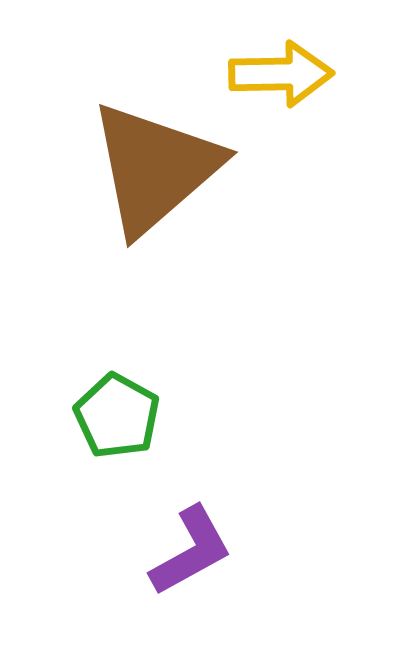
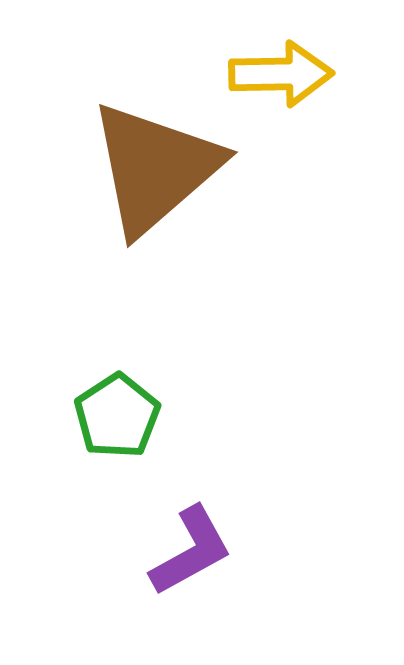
green pentagon: rotated 10 degrees clockwise
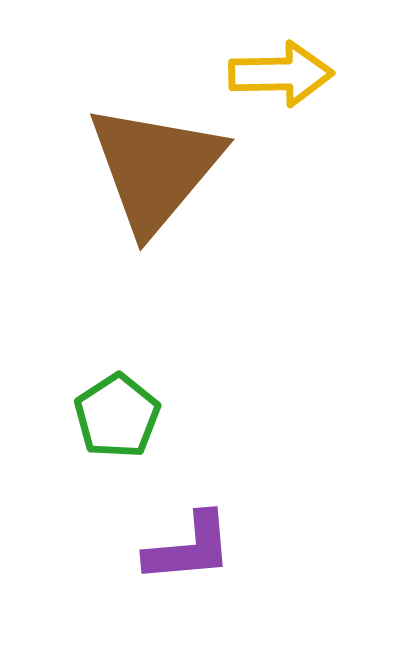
brown triangle: rotated 9 degrees counterclockwise
purple L-shape: moved 2 px left, 3 px up; rotated 24 degrees clockwise
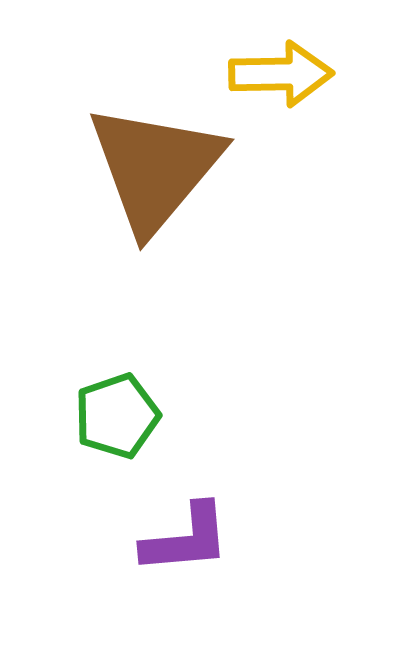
green pentagon: rotated 14 degrees clockwise
purple L-shape: moved 3 px left, 9 px up
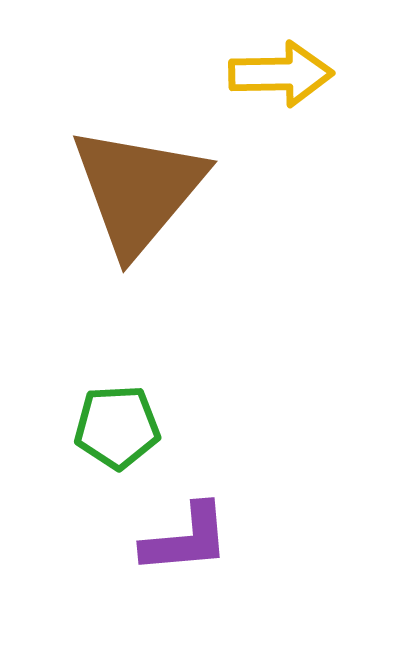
brown triangle: moved 17 px left, 22 px down
green pentagon: moved 11 px down; rotated 16 degrees clockwise
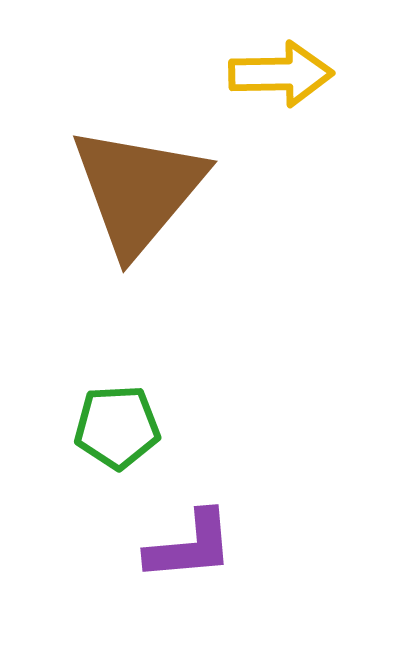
purple L-shape: moved 4 px right, 7 px down
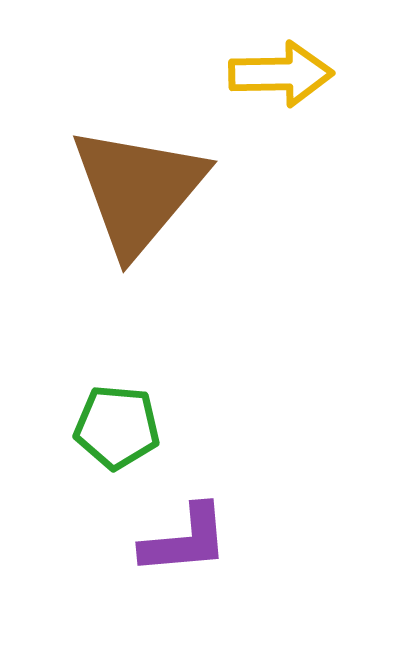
green pentagon: rotated 8 degrees clockwise
purple L-shape: moved 5 px left, 6 px up
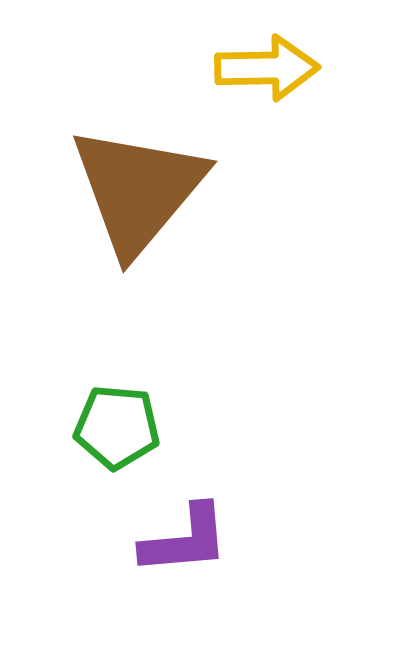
yellow arrow: moved 14 px left, 6 px up
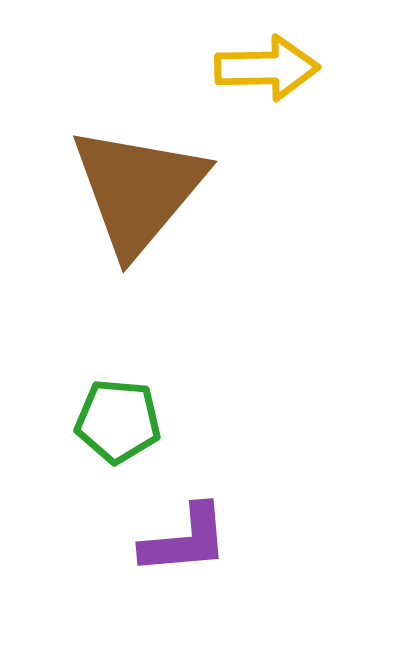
green pentagon: moved 1 px right, 6 px up
